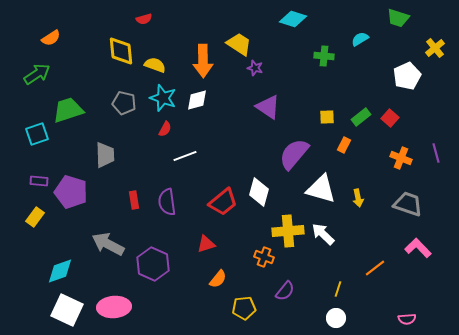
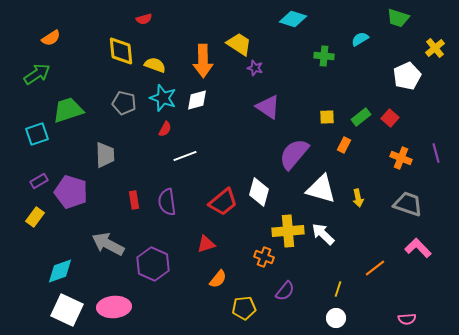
purple rectangle at (39, 181): rotated 36 degrees counterclockwise
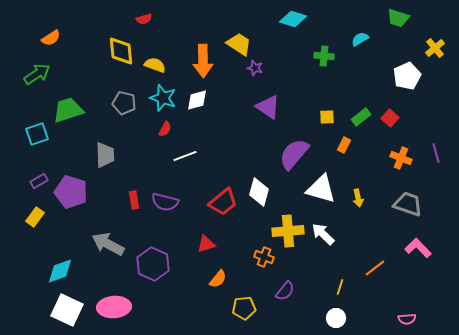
purple semicircle at (167, 202): moved 2 px left; rotated 68 degrees counterclockwise
yellow line at (338, 289): moved 2 px right, 2 px up
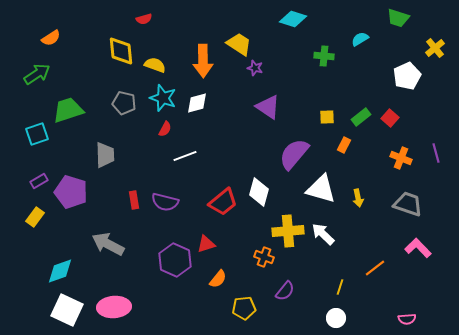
white diamond at (197, 100): moved 3 px down
purple hexagon at (153, 264): moved 22 px right, 4 px up
